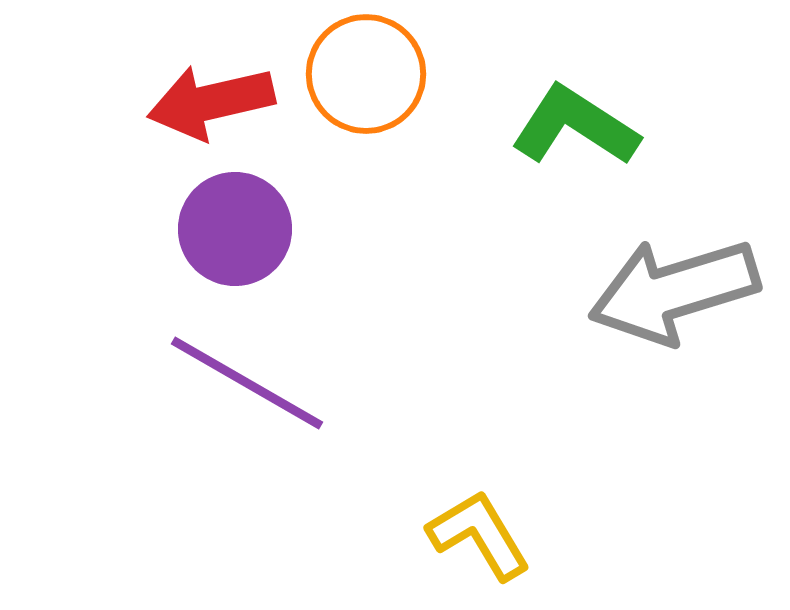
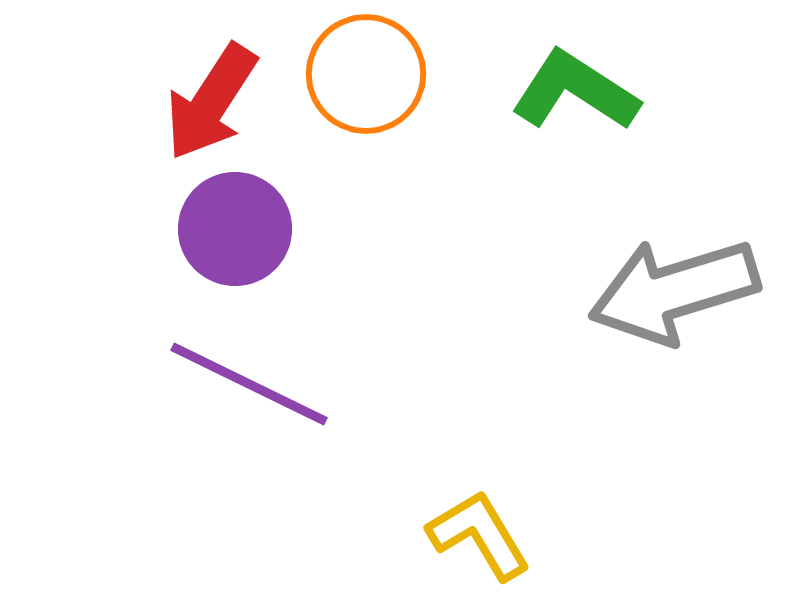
red arrow: rotated 44 degrees counterclockwise
green L-shape: moved 35 px up
purple line: moved 2 px right, 1 px down; rotated 4 degrees counterclockwise
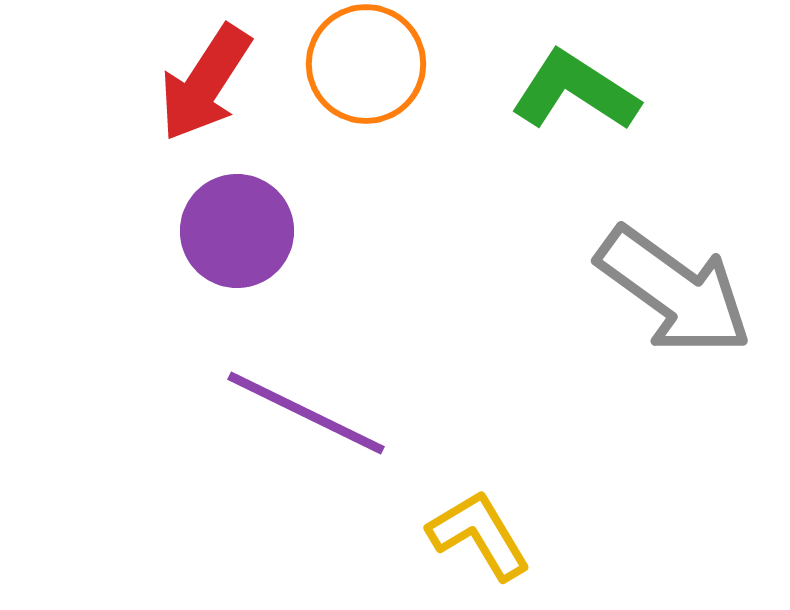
orange circle: moved 10 px up
red arrow: moved 6 px left, 19 px up
purple circle: moved 2 px right, 2 px down
gray arrow: rotated 127 degrees counterclockwise
purple line: moved 57 px right, 29 px down
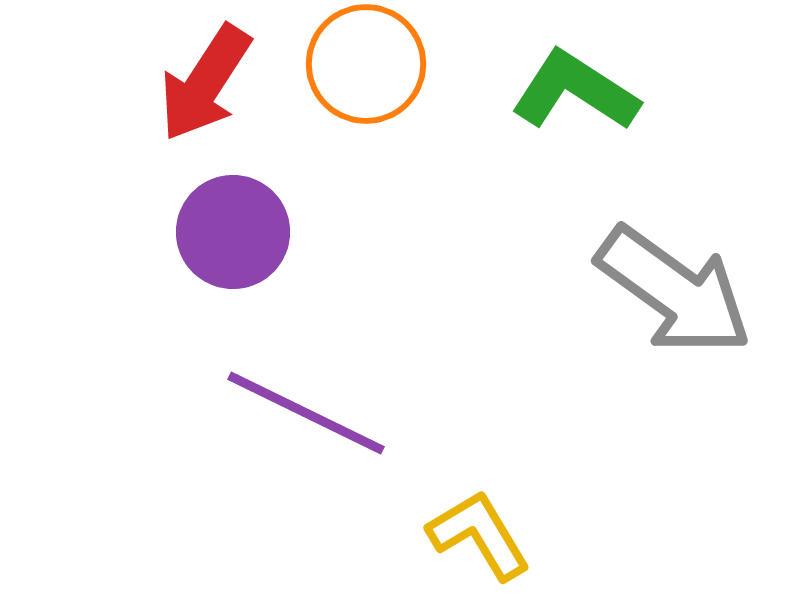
purple circle: moved 4 px left, 1 px down
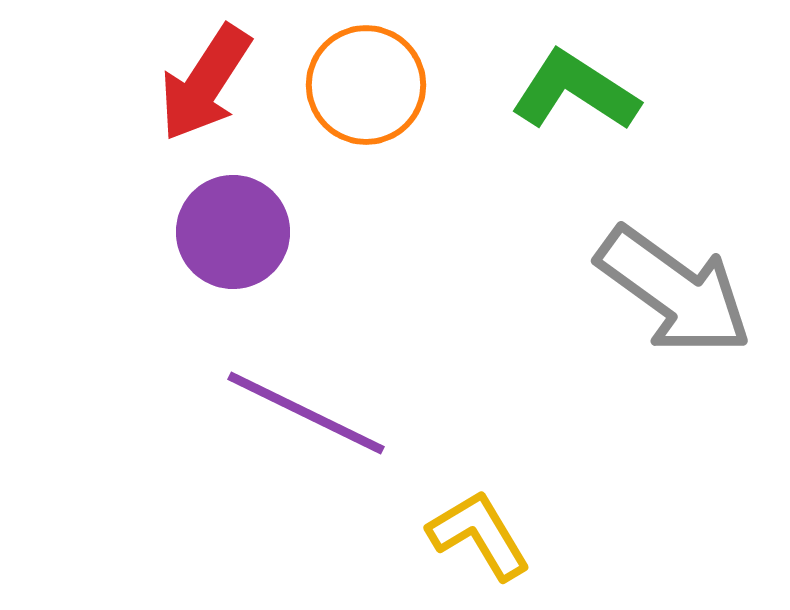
orange circle: moved 21 px down
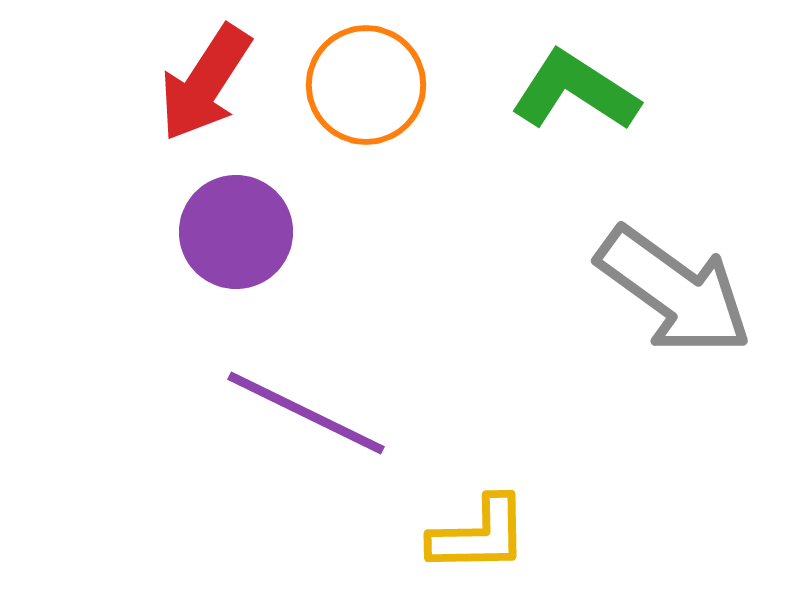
purple circle: moved 3 px right
yellow L-shape: rotated 120 degrees clockwise
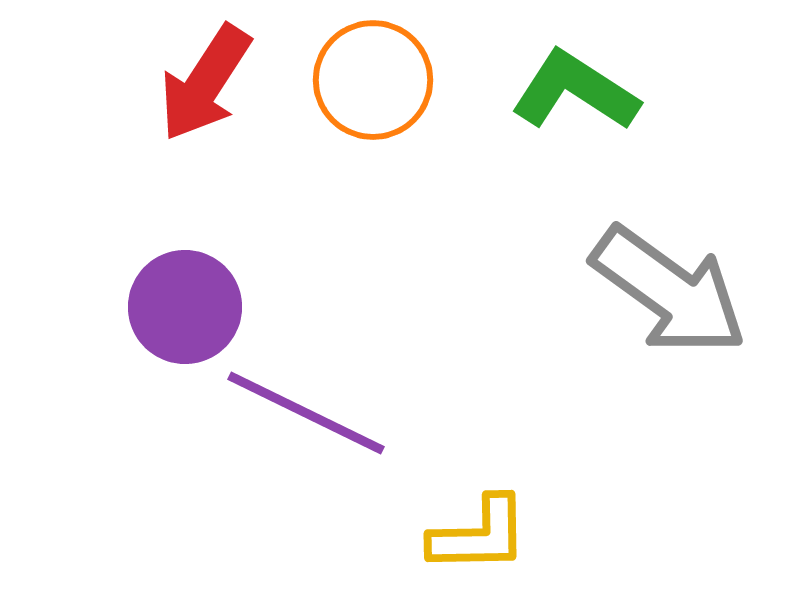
orange circle: moved 7 px right, 5 px up
purple circle: moved 51 px left, 75 px down
gray arrow: moved 5 px left
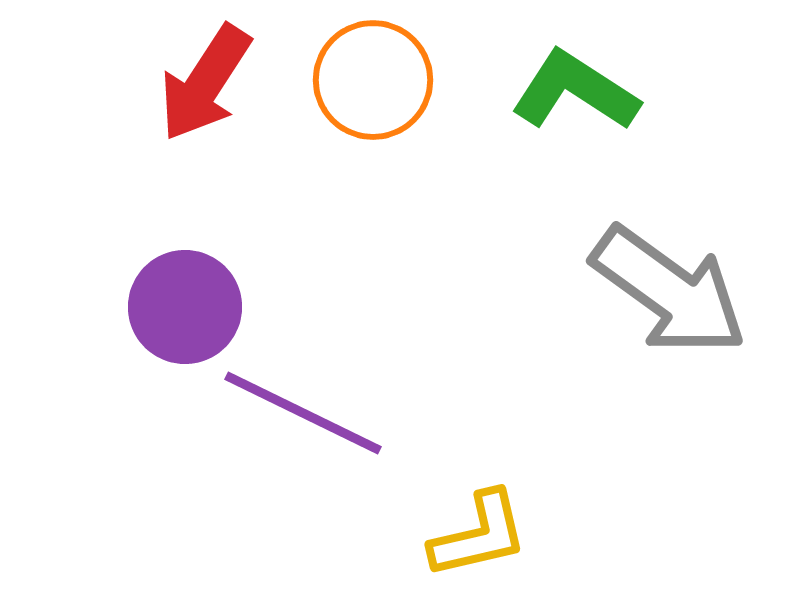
purple line: moved 3 px left
yellow L-shape: rotated 12 degrees counterclockwise
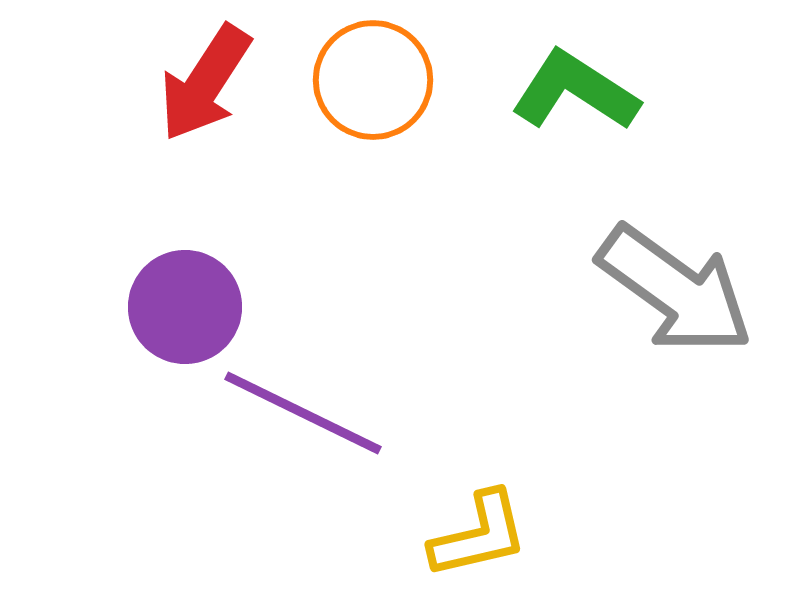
gray arrow: moved 6 px right, 1 px up
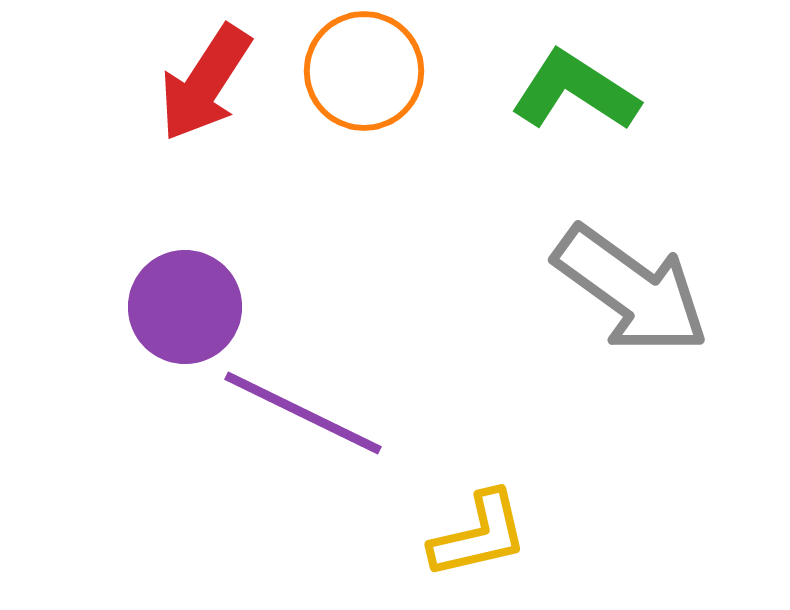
orange circle: moved 9 px left, 9 px up
gray arrow: moved 44 px left
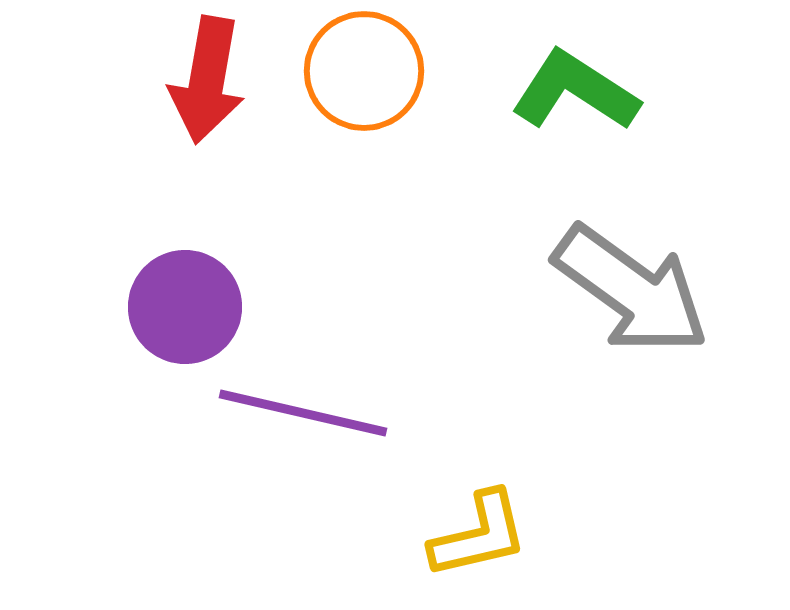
red arrow: moved 2 px right, 3 px up; rotated 23 degrees counterclockwise
purple line: rotated 13 degrees counterclockwise
